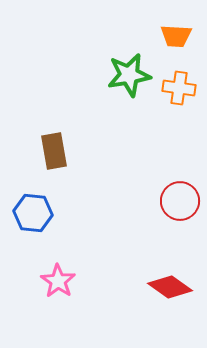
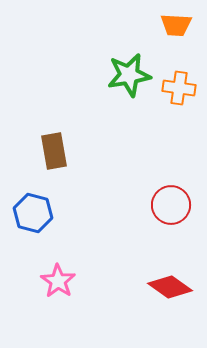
orange trapezoid: moved 11 px up
red circle: moved 9 px left, 4 px down
blue hexagon: rotated 9 degrees clockwise
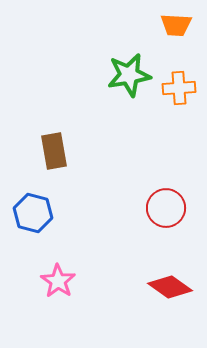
orange cross: rotated 12 degrees counterclockwise
red circle: moved 5 px left, 3 px down
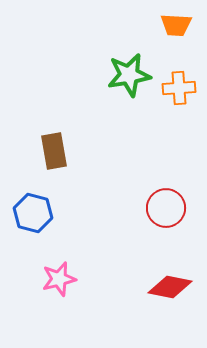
pink star: moved 1 px right, 2 px up; rotated 24 degrees clockwise
red diamond: rotated 24 degrees counterclockwise
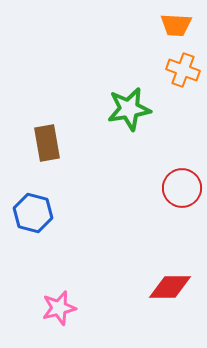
green star: moved 34 px down
orange cross: moved 4 px right, 18 px up; rotated 24 degrees clockwise
brown rectangle: moved 7 px left, 8 px up
red circle: moved 16 px right, 20 px up
pink star: moved 29 px down
red diamond: rotated 12 degrees counterclockwise
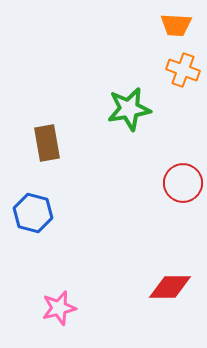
red circle: moved 1 px right, 5 px up
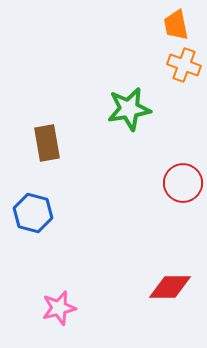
orange trapezoid: rotated 76 degrees clockwise
orange cross: moved 1 px right, 5 px up
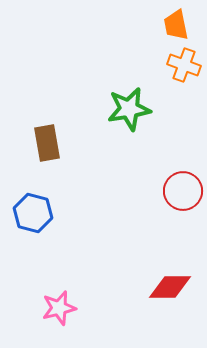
red circle: moved 8 px down
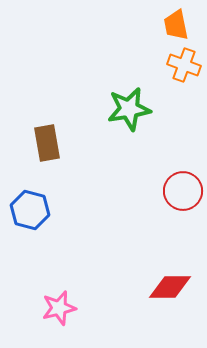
blue hexagon: moved 3 px left, 3 px up
